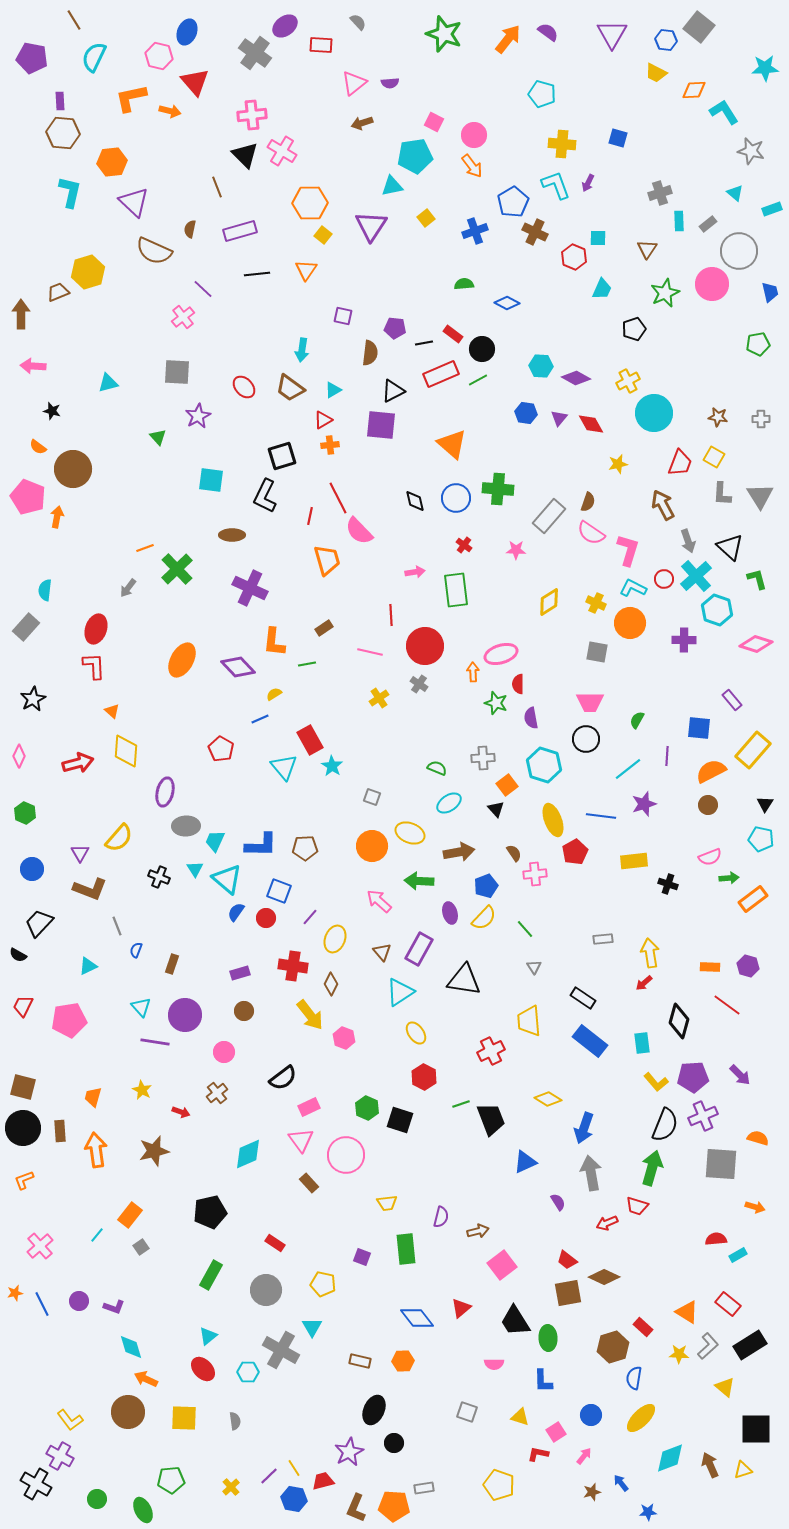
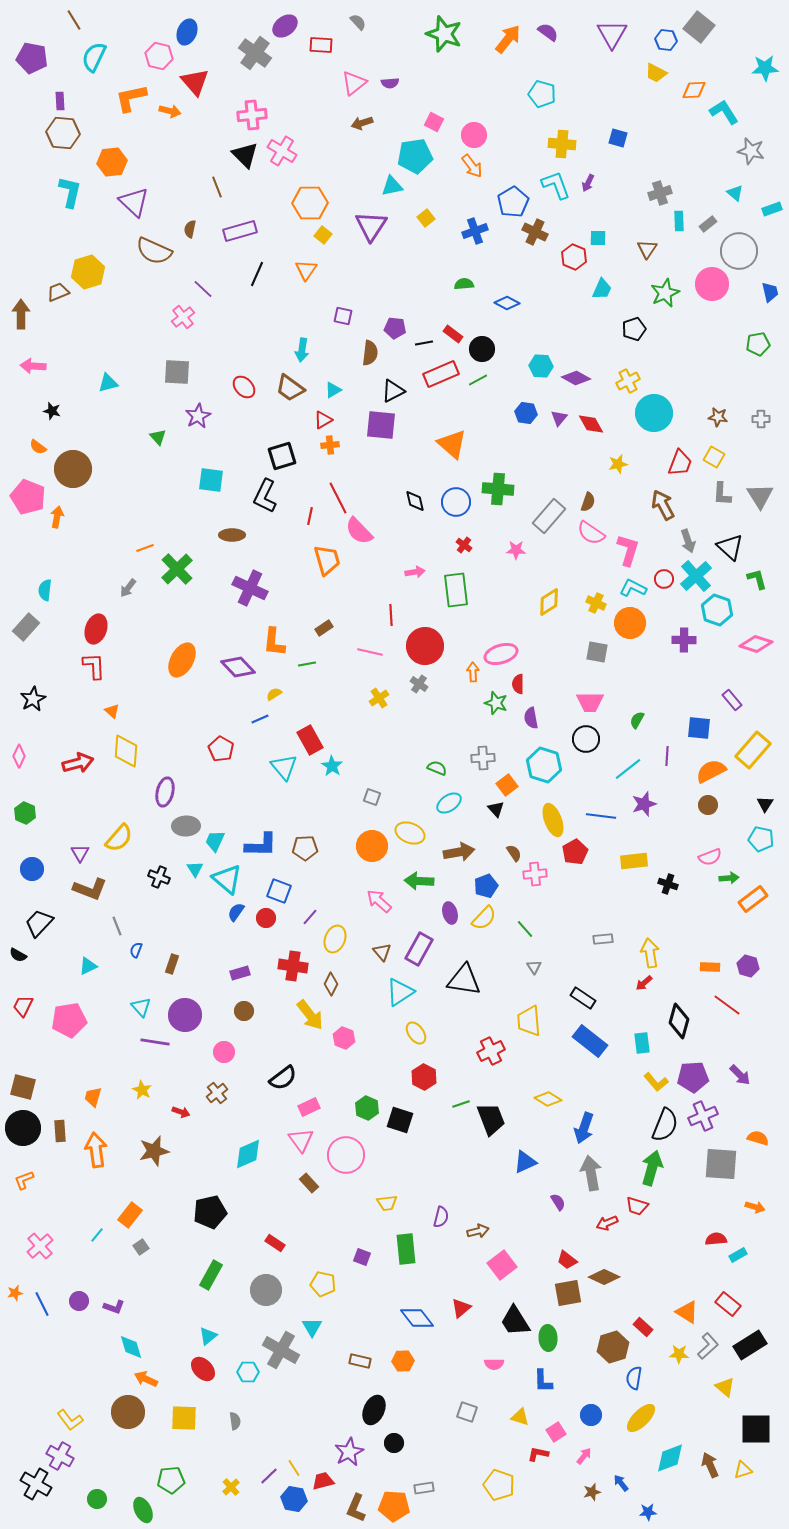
black line at (257, 274): rotated 60 degrees counterclockwise
blue circle at (456, 498): moved 4 px down
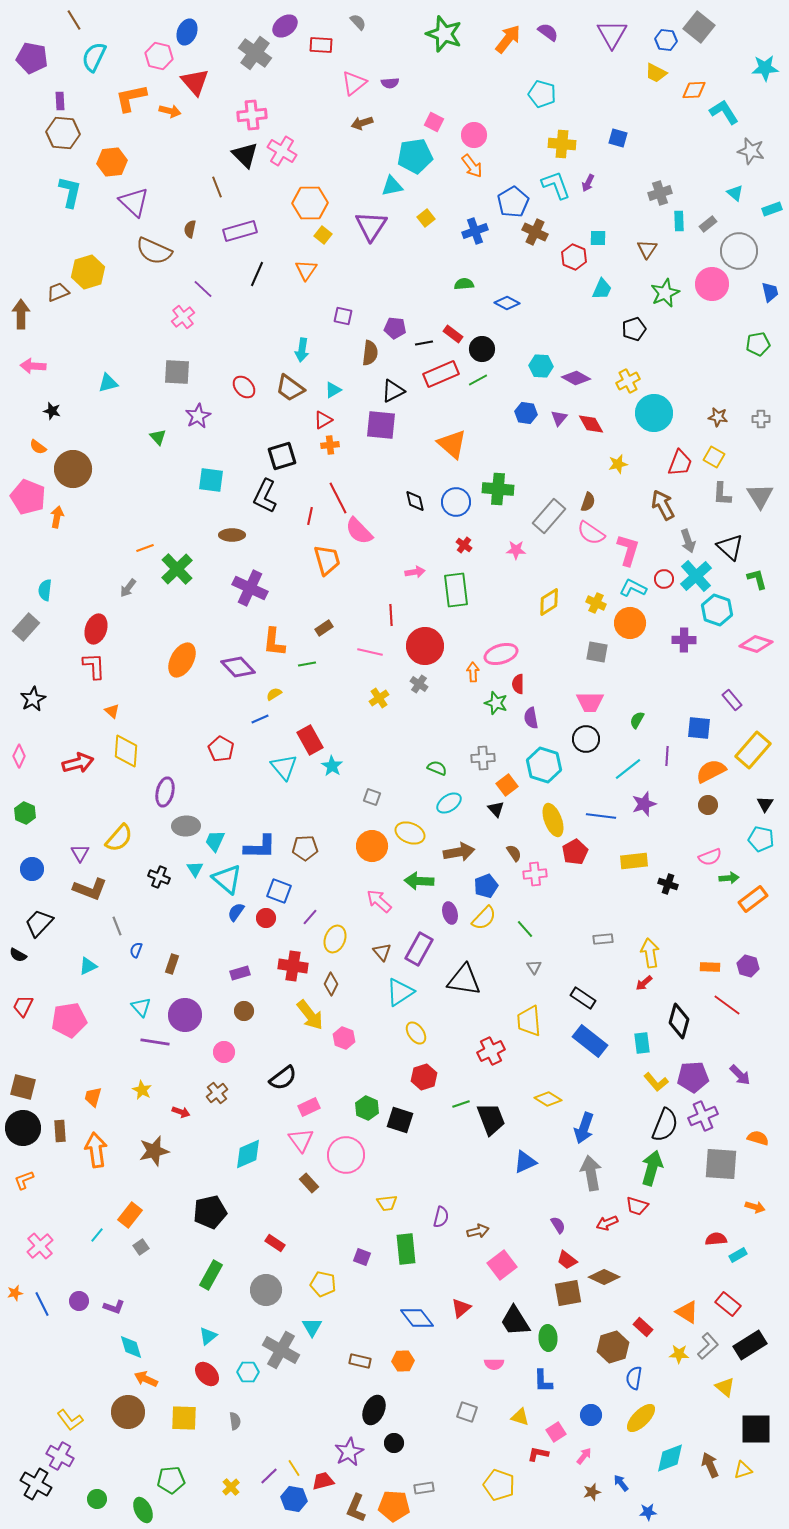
blue L-shape at (261, 845): moved 1 px left, 2 px down
red hexagon at (424, 1077): rotated 15 degrees clockwise
purple semicircle at (558, 1202): moved 23 px down
red ellipse at (203, 1369): moved 4 px right, 5 px down
